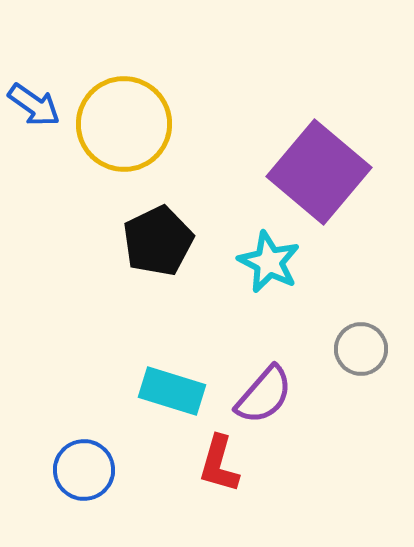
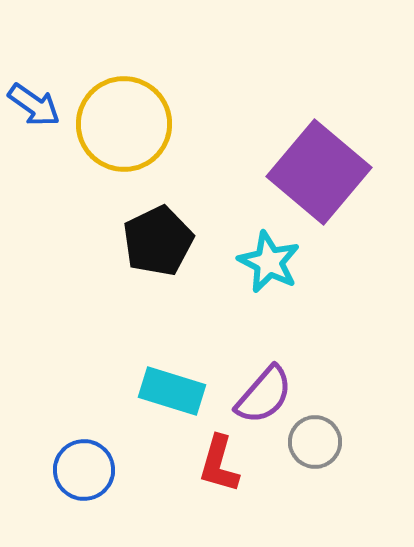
gray circle: moved 46 px left, 93 px down
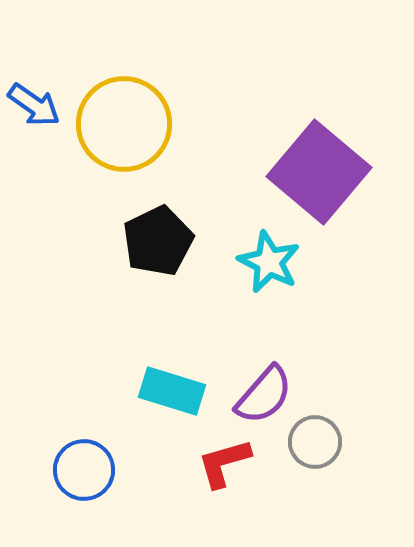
red L-shape: moved 5 px right, 1 px up; rotated 58 degrees clockwise
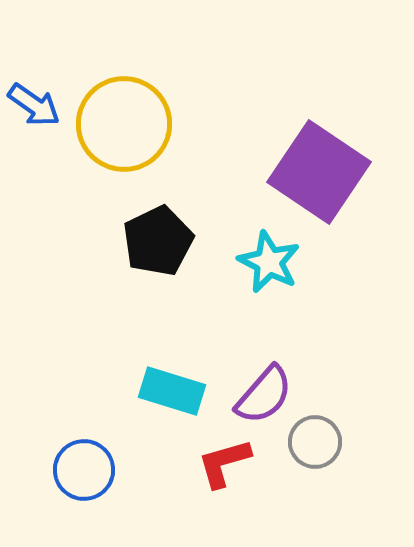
purple square: rotated 6 degrees counterclockwise
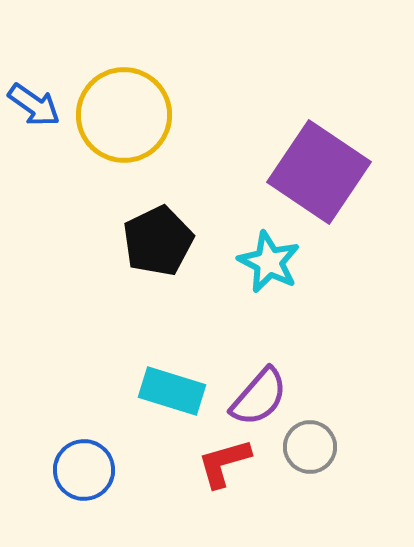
yellow circle: moved 9 px up
purple semicircle: moved 5 px left, 2 px down
gray circle: moved 5 px left, 5 px down
